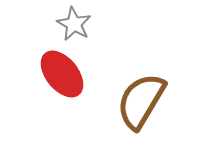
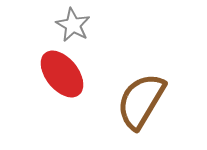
gray star: moved 1 px left, 1 px down
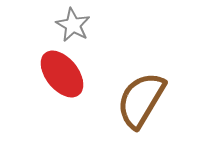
brown semicircle: moved 1 px up
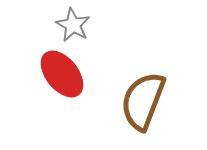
brown semicircle: moved 2 px right, 1 px down; rotated 10 degrees counterclockwise
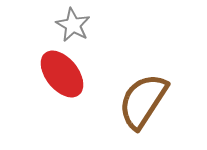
brown semicircle: rotated 12 degrees clockwise
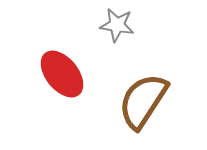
gray star: moved 44 px right; rotated 20 degrees counterclockwise
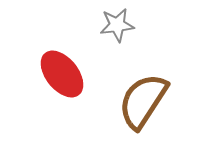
gray star: rotated 16 degrees counterclockwise
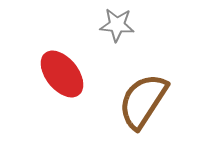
gray star: rotated 12 degrees clockwise
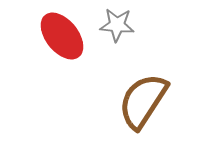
red ellipse: moved 38 px up
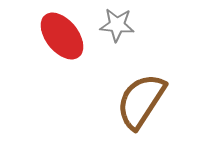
brown semicircle: moved 2 px left
